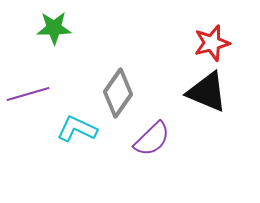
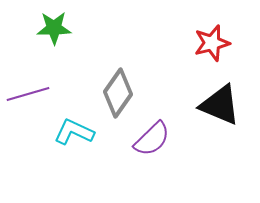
black triangle: moved 13 px right, 13 px down
cyan L-shape: moved 3 px left, 3 px down
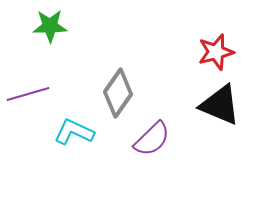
green star: moved 4 px left, 2 px up
red star: moved 4 px right, 9 px down
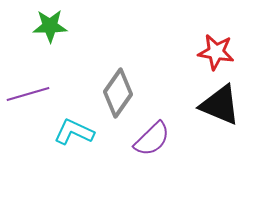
red star: rotated 24 degrees clockwise
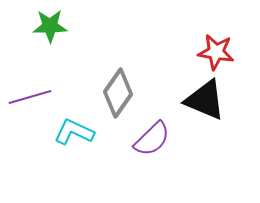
purple line: moved 2 px right, 3 px down
black triangle: moved 15 px left, 5 px up
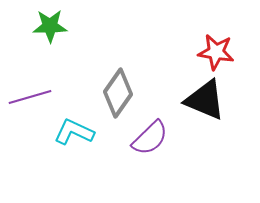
purple semicircle: moved 2 px left, 1 px up
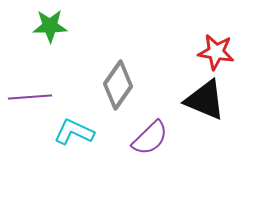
gray diamond: moved 8 px up
purple line: rotated 12 degrees clockwise
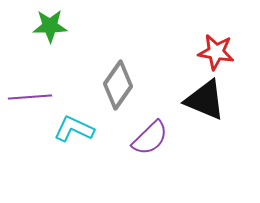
cyan L-shape: moved 3 px up
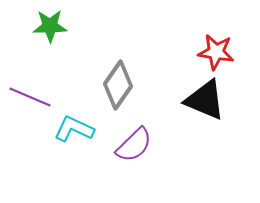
purple line: rotated 27 degrees clockwise
purple semicircle: moved 16 px left, 7 px down
